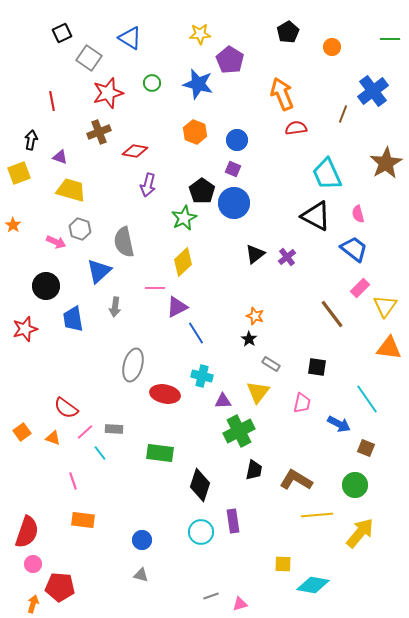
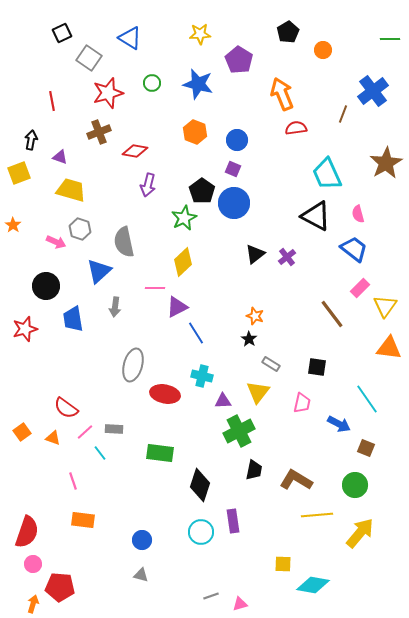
orange circle at (332, 47): moved 9 px left, 3 px down
purple pentagon at (230, 60): moved 9 px right
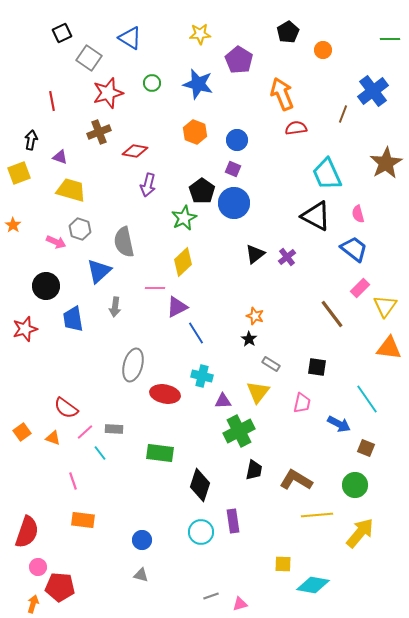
pink circle at (33, 564): moved 5 px right, 3 px down
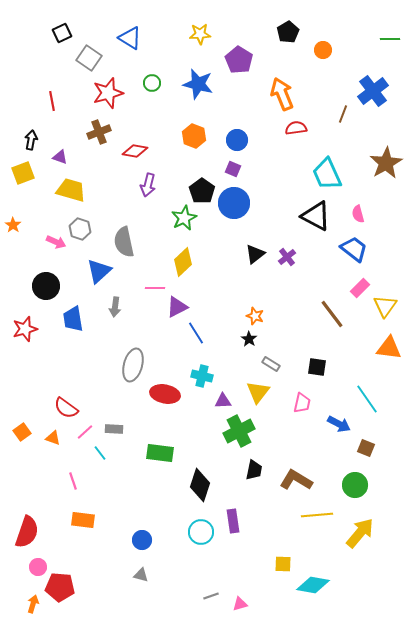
orange hexagon at (195, 132): moved 1 px left, 4 px down
yellow square at (19, 173): moved 4 px right
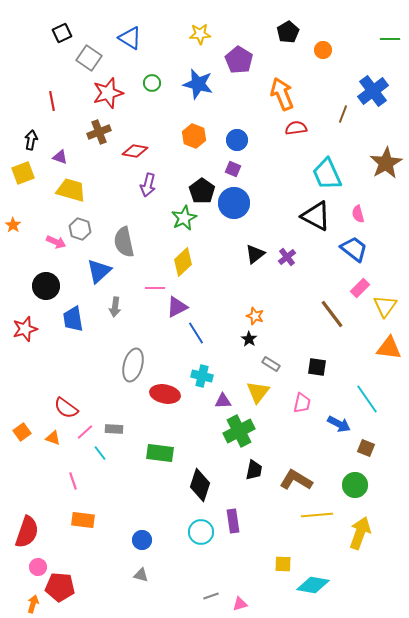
yellow arrow at (360, 533): rotated 20 degrees counterclockwise
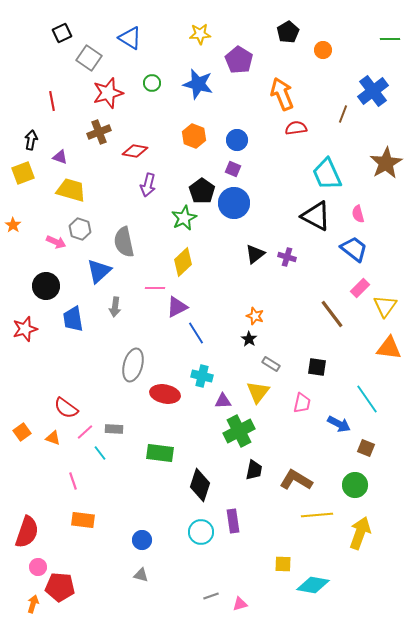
purple cross at (287, 257): rotated 36 degrees counterclockwise
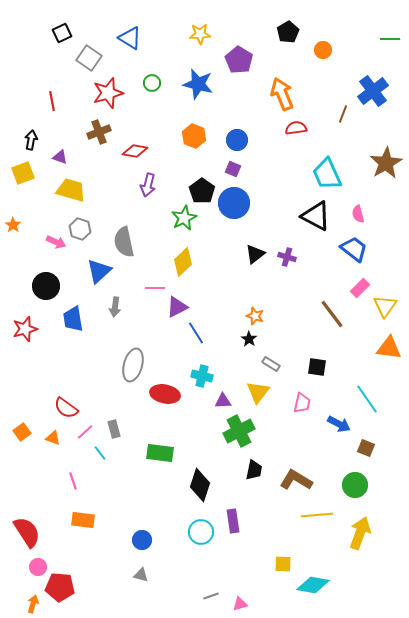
gray rectangle at (114, 429): rotated 72 degrees clockwise
red semicircle at (27, 532): rotated 52 degrees counterclockwise
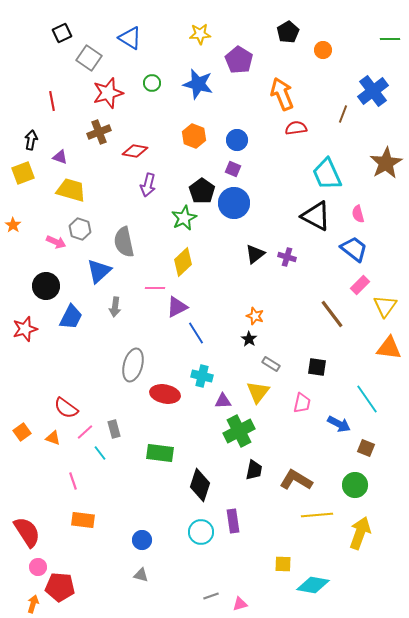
pink rectangle at (360, 288): moved 3 px up
blue trapezoid at (73, 319): moved 2 px left, 2 px up; rotated 144 degrees counterclockwise
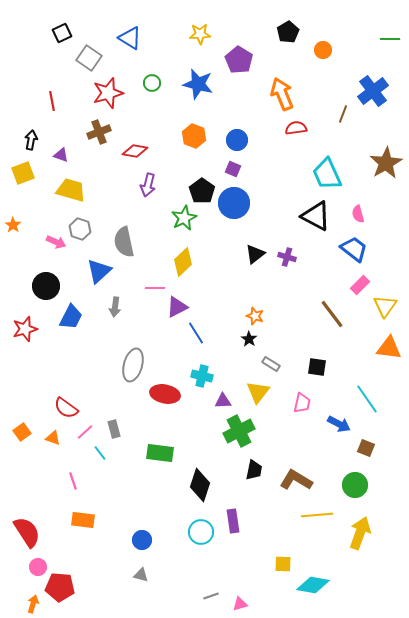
purple triangle at (60, 157): moved 1 px right, 2 px up
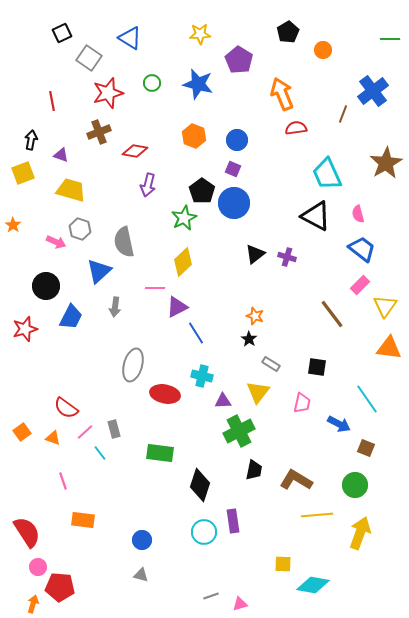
blue trapezoid at (354, 249): moved 8 px right
pink line at (73, 481): moved 10 px left
cyan circle at (201, 532): moved 3 px right
